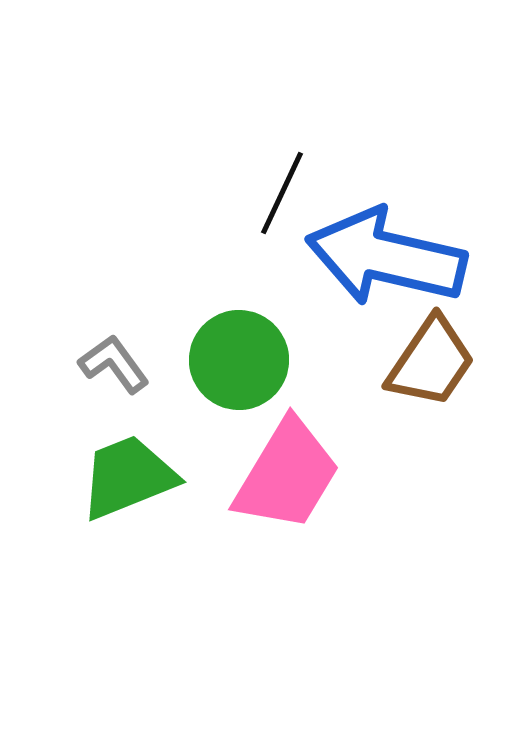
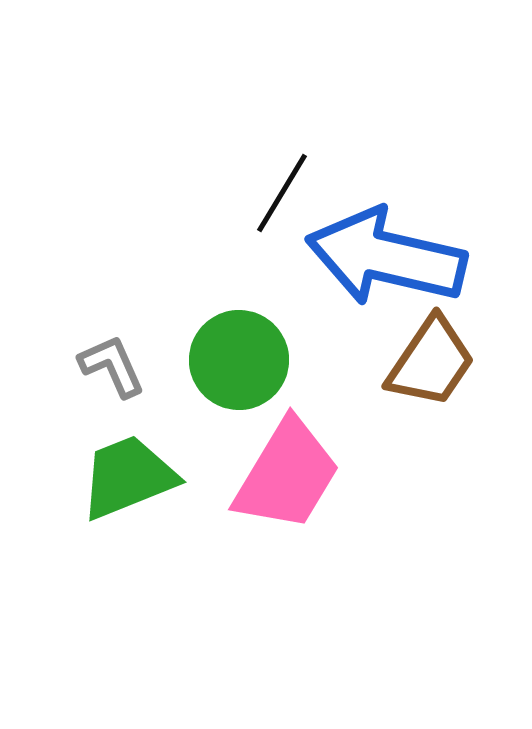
black line: rotated 6 degrees clockwise
gray L-shape: moved 2 px left, 2 px down; rotated 12 degrees clockwise
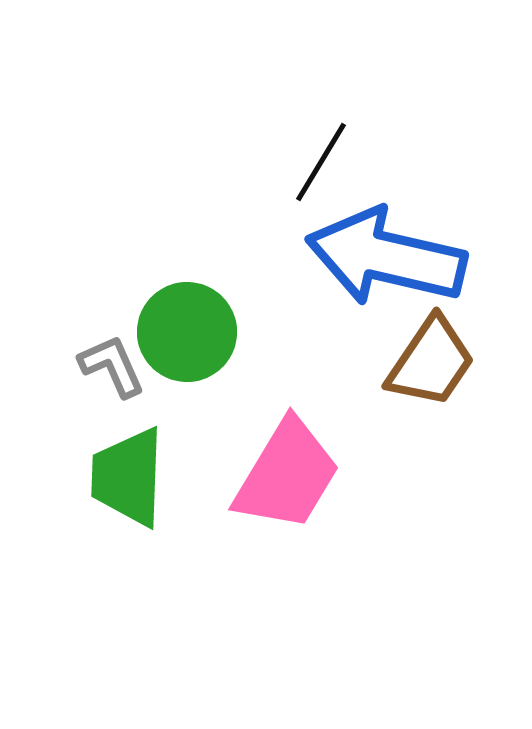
black line: moved 39 px right, 31 px up
green circle: moved 52 px left, 28 px up
green trapezoid: rotated 66 degrees counterclockwise
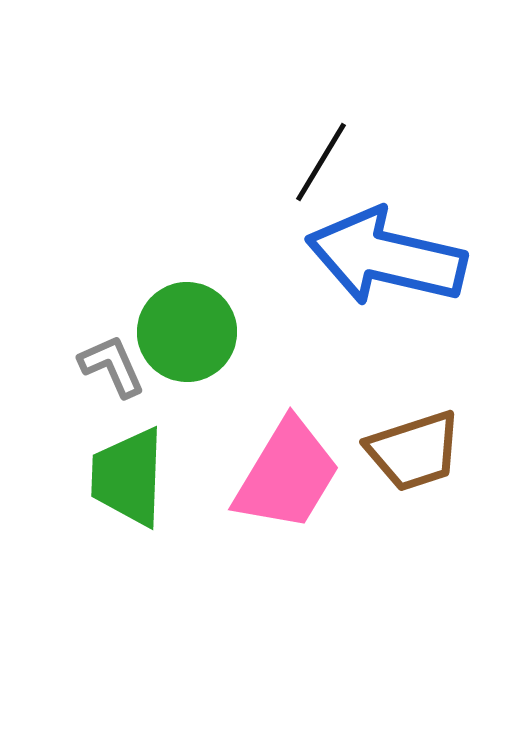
brown trapezoid: moved 17 px left, 89 px down; rotated 38 degrees clockwise
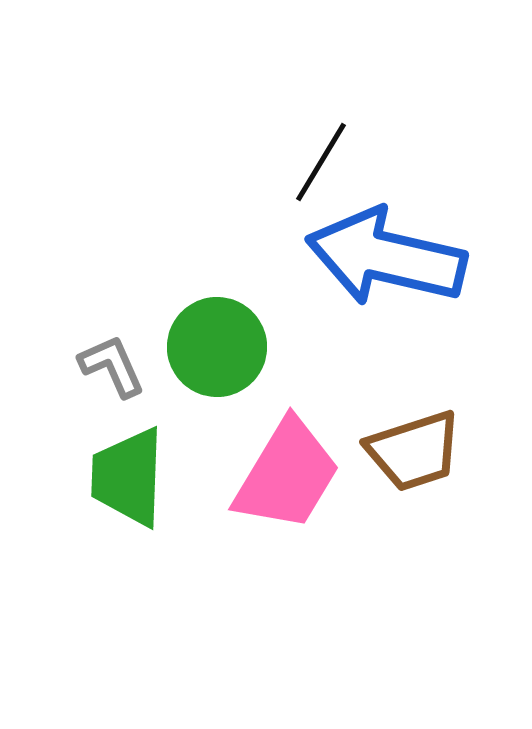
green circle: moved 30 px right, 15 px down
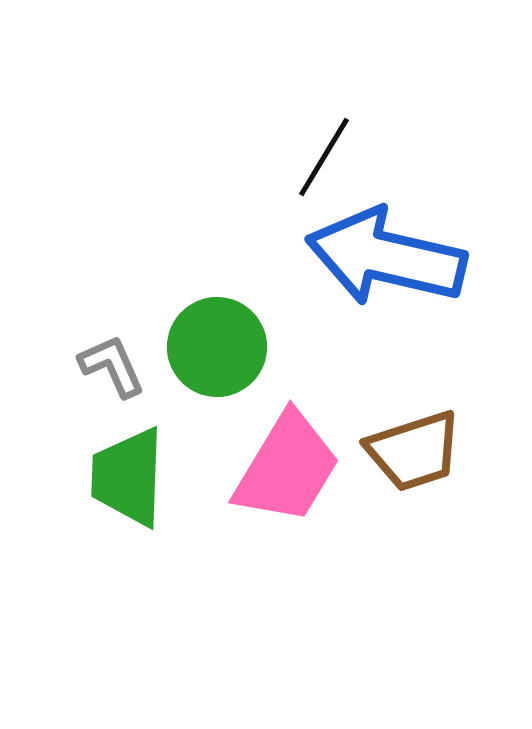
black line: moved 3 px right, 5 px up
pink trapezoid: moved 7 px up
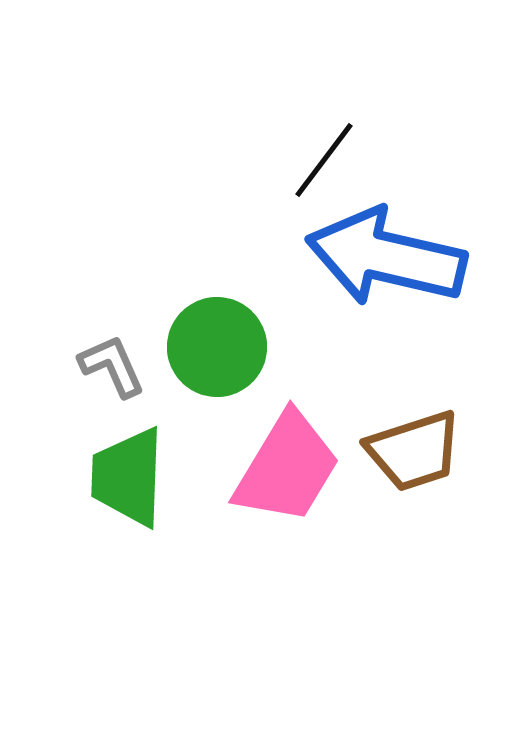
black line: moved 3 px down; rotated 6 degrees clockwise
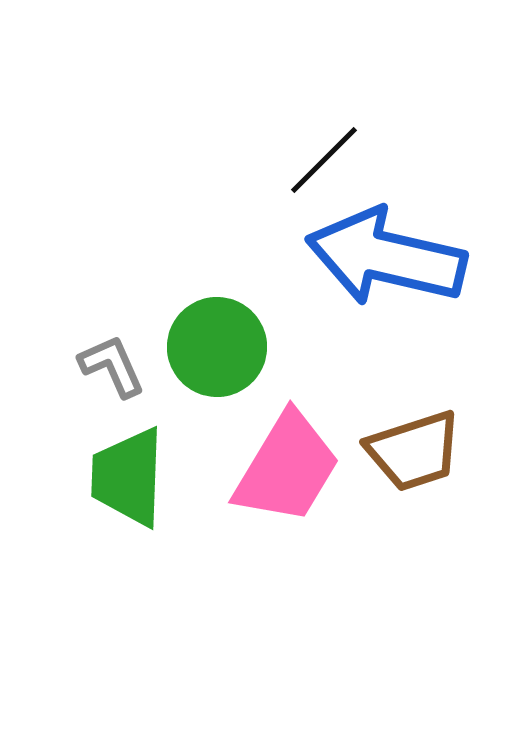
black line: rotated 8 degrees clockwise
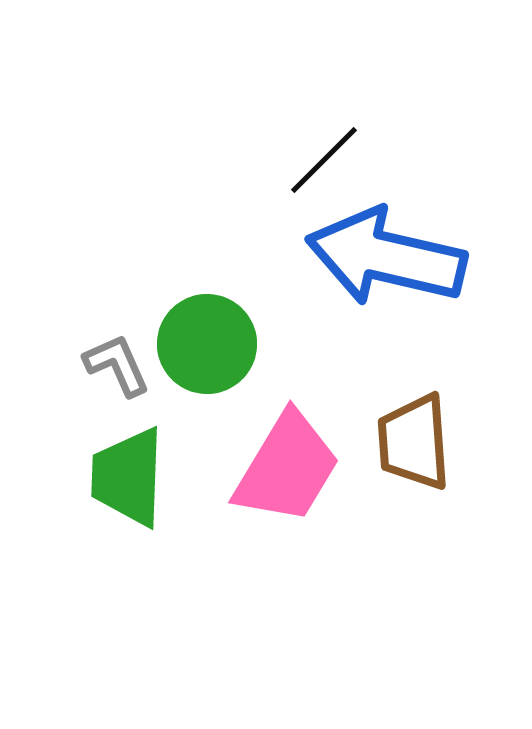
green circle: moved 10 px left, 3 px up
gray L-shape: moved 5 px right, 1 px up
brown trapezoid: moved 9 px up; rotated 104 degrees clockwise
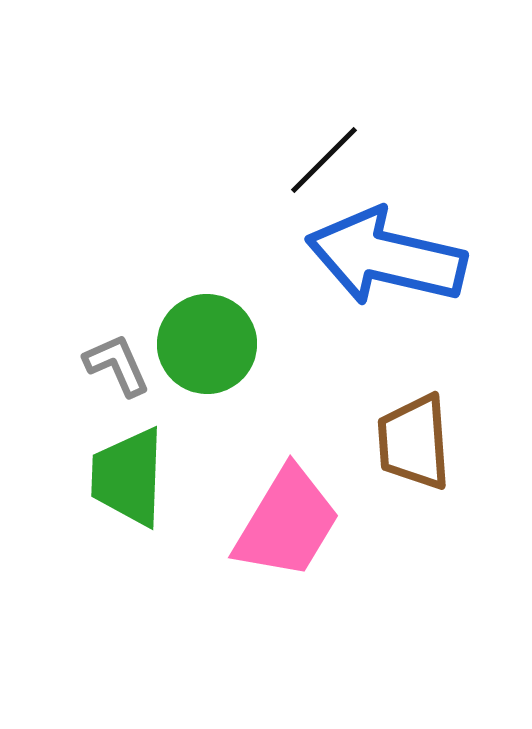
pink trapezoid: moved 55 px down
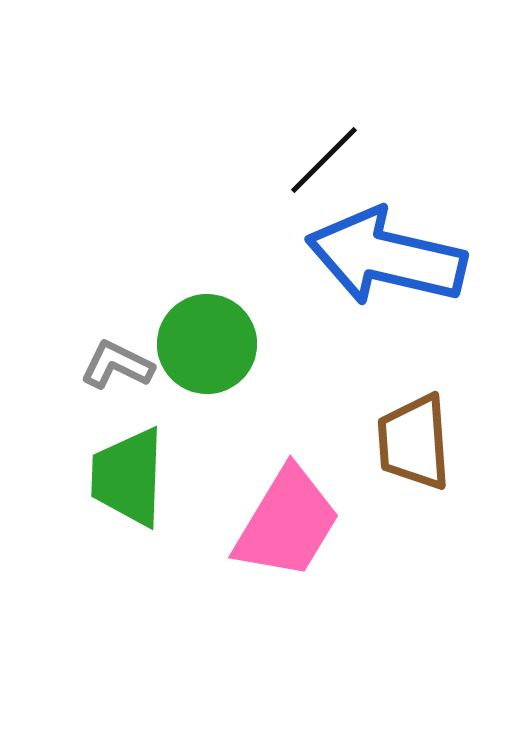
gray L-shape: rotated 40 degrees counterclockwise
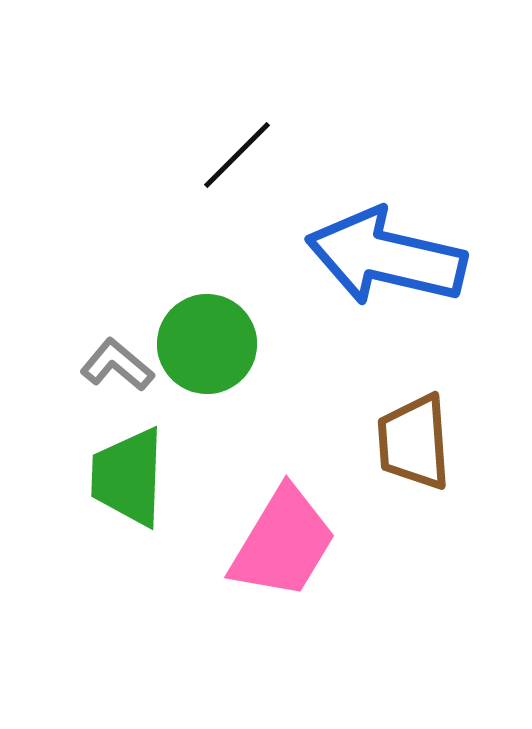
black line: moved 87 px left, 5 px up
gray L-shape: rotated 14 degrees clockwise
pink trapezoid: moved 4 px left, 20 px down
